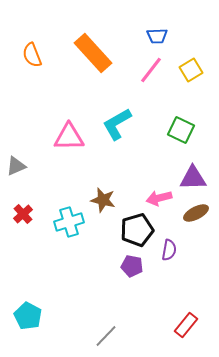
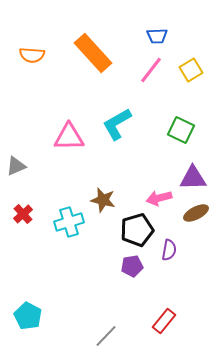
orange semicircle: rotated 65 degrees counterclockwise
purple pentagon: rotated 20 degrees counterclockwise
red rectangle: moved 22 px left, 4 px up
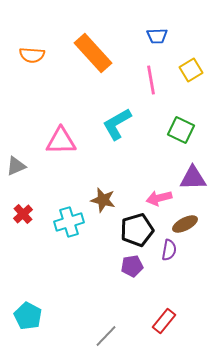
pink line: moved 10 px down; rotated 48 degrees counterclockwise
pink triangle: moved 8 px left, 4 px down
brown ellipse: moved 11 px left, 11 px down
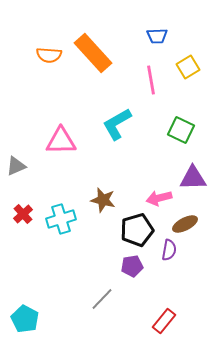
orange semicircle: moved 17 px right
yellow square: moved 3 px left, 3 px up
cyan cross: moved 8 px left, 3 px up
cyan pentagon: moved 3 px left, 3 px down
gray line: moved 4 px left, 37 px up
